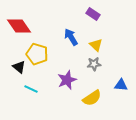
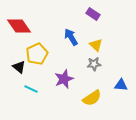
yellow pentagon: rotated 30 degrees clockwise
purple star: moved 3 px left, 1 px up
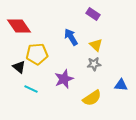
yellow pentagon: rotated 20 degrees clockwise
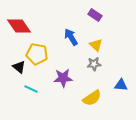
purple rectangle: moved 2 px right, 1 px down
yellow pentagon: rotated 15 degrees clockwise
purple star: moved 1 px left, 1 px up; rotated 18 degrees clockwise
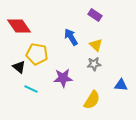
yellow semicircle: moved 2 px down; rotated 24 degrees counterclockwise
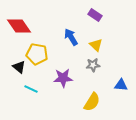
gray star: moved 1 px left, 1 px down
yellow semicircle: moved 2 px down
